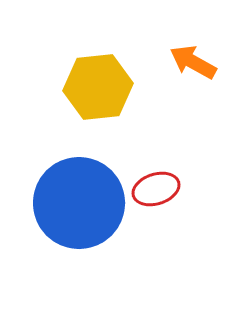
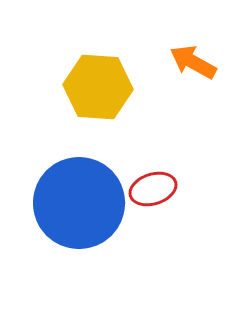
yellow hexagon: rotated 10 degrees clockwise
red ellipse: moved 3 px left
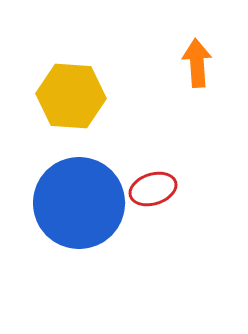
orange arrow: moved 4 px right, 1 px down; rotated 57 degrees clockwise
yellow hexagon: moved 27 px left, 9 px down
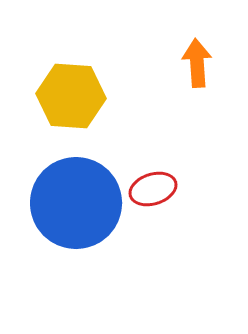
blue circle: moved 3 px left
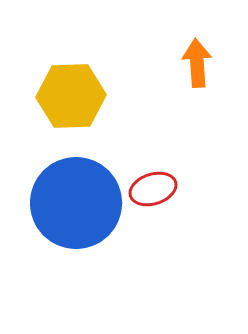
yellow hexagon: rotated 6 degrees counterclockwise
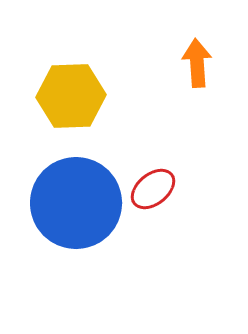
red ellipse: rotated 21 degrees counterclockwise
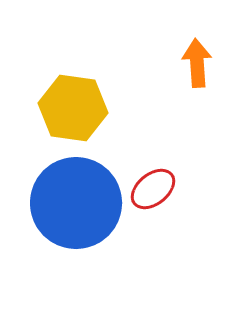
yellow hexagon: moved 2 px right, 12 px down; rotated 10 degrees clockwise
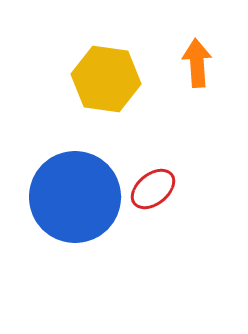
yellow hexagon: moved 33 px right, 29 px up
blue circle: moved 1 px left, 6 px up
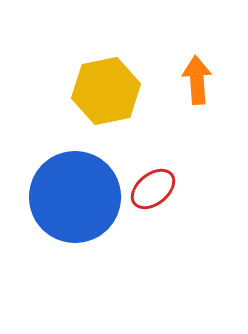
orange arrow: moved 17 px down
yellow hexagon: moved 12 px down; rotated 20 degrees counterclockwise
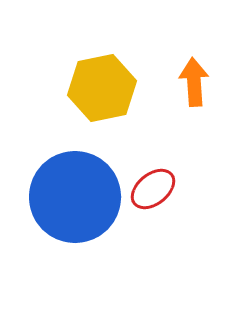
orange arrow: moved 3 px left, 2 px down
yellow hexagon: moved 4 px left, 3 px up
